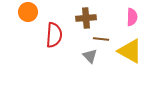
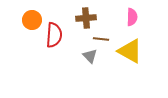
orange circle: moved 4 px right, 8 px down
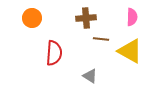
orange circle: moved 2 px up
red semicircle: moved 18 px down
gray triangle: moved 20 px down; rotated 14 degrees counterclockwise
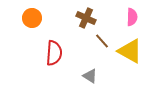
brown cross: rotated 30 degrees clockwise
brown line: moved 1 px right, 2 px down; rotated 42 degrees clockwise
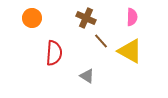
brown line: moved 1 px left
gray triangle: moved 3 px left
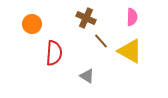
orange circle: moved 6 px down
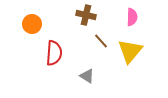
brown cross: moved 3 px up; rotated 12 degrees counterclockwise
yellow triangle: rotated 40 degrees clockwise
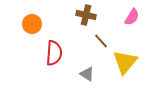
pink semicircle: rotated 30 degrees clockwise
yellow triangle: moved 5 px left, 11 px down
gray triangle: moved 2 px up
